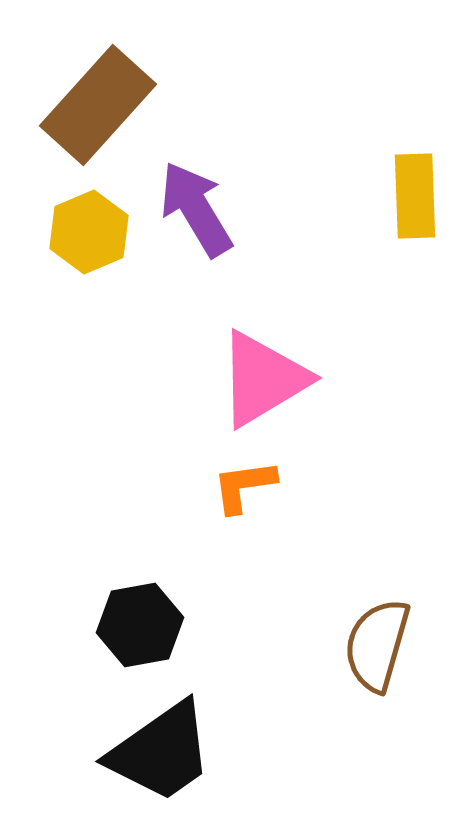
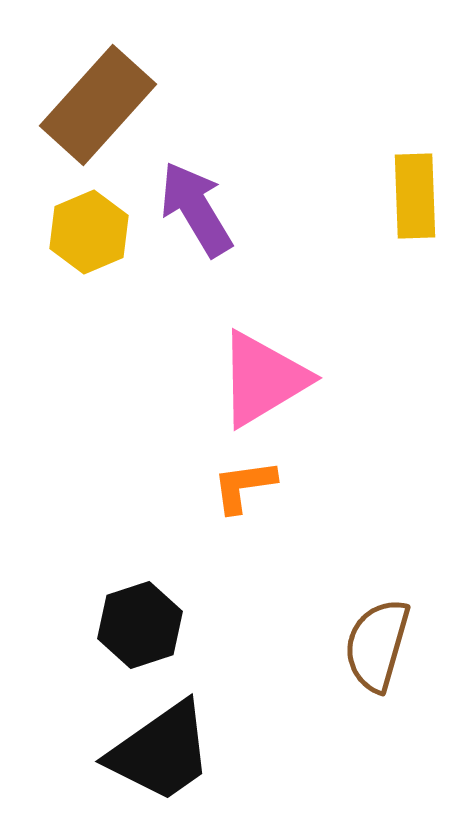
black hexagon: rotated 8 degrees counterclockwise
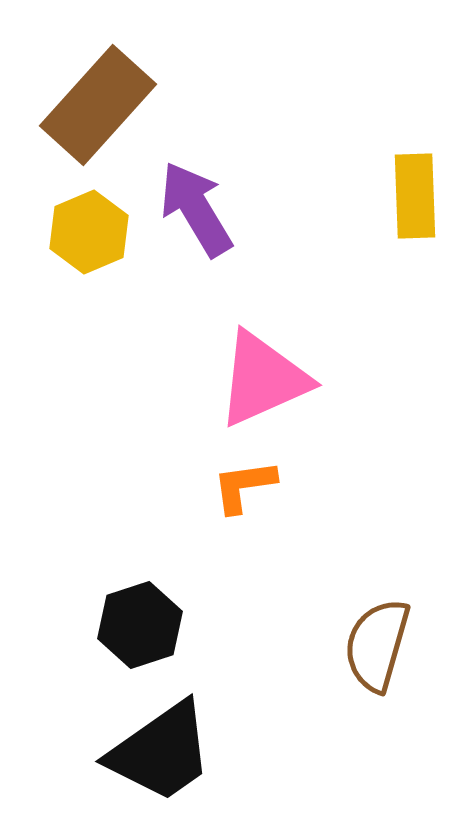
pink triangle: rotated 7 degrees clockwise
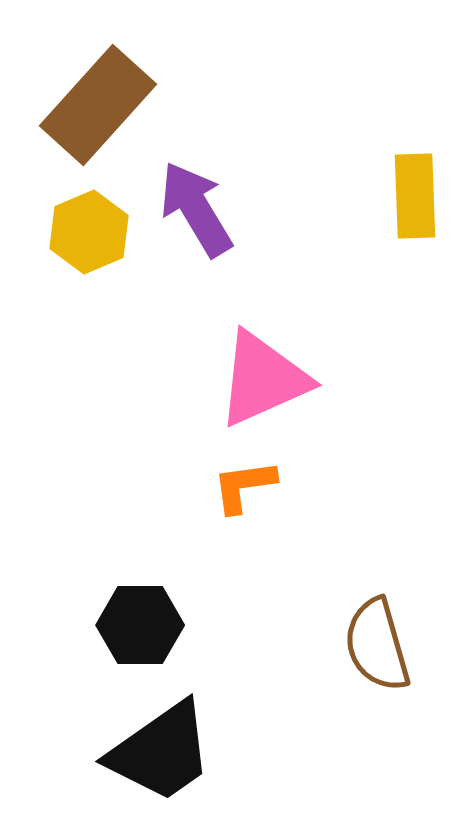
black hexagon: rotated 18 degrees clockwise
brown semicircle: rotated 32 degrees counterclockwise
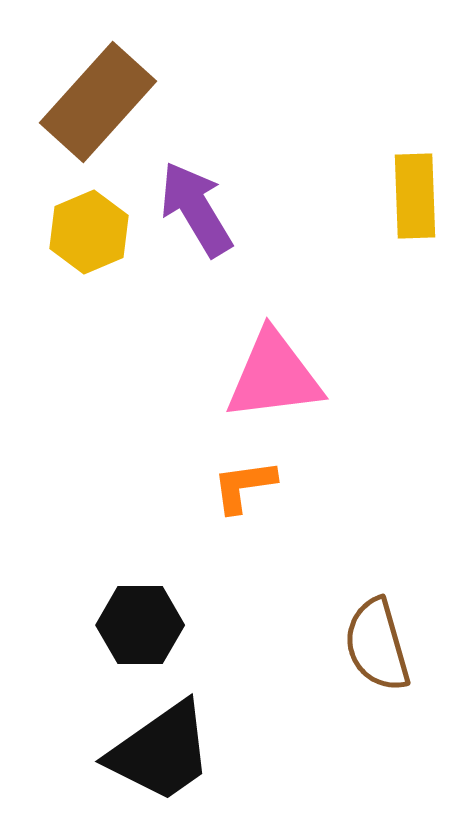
brown rectangle: moved 3 px up
pink triangle: moved 11 px right, 3 px up; rotated 17 degrees clockwise
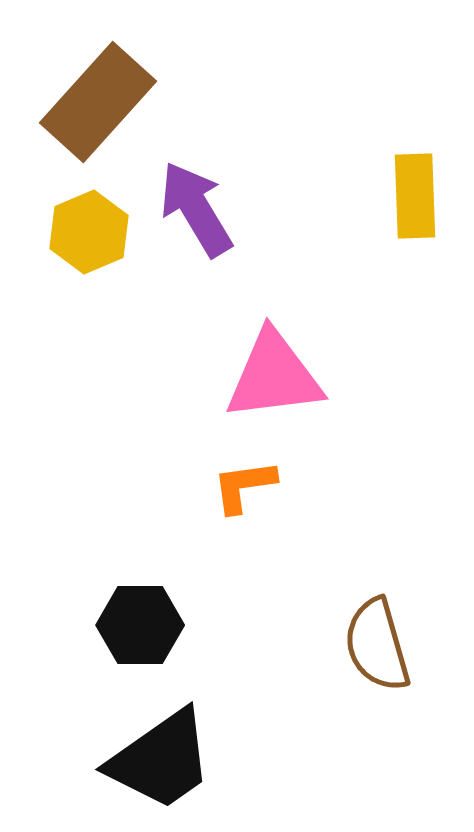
black trapezoid: moved 8 px down
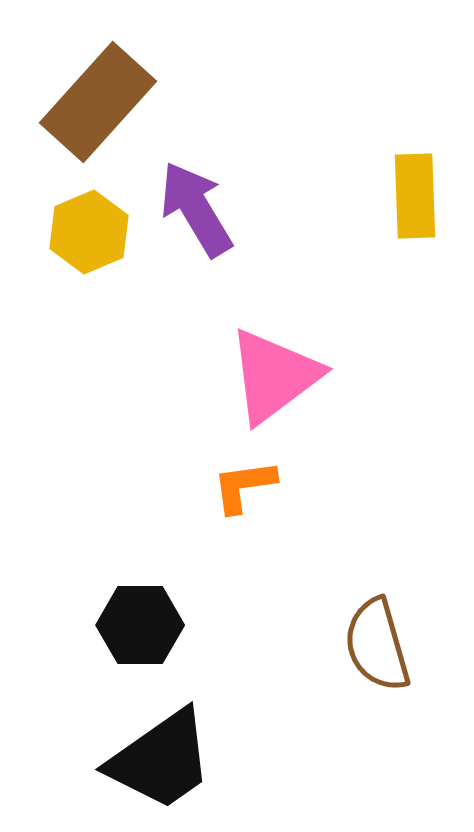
pink triangle: rotated 30 degrees counterclockwise
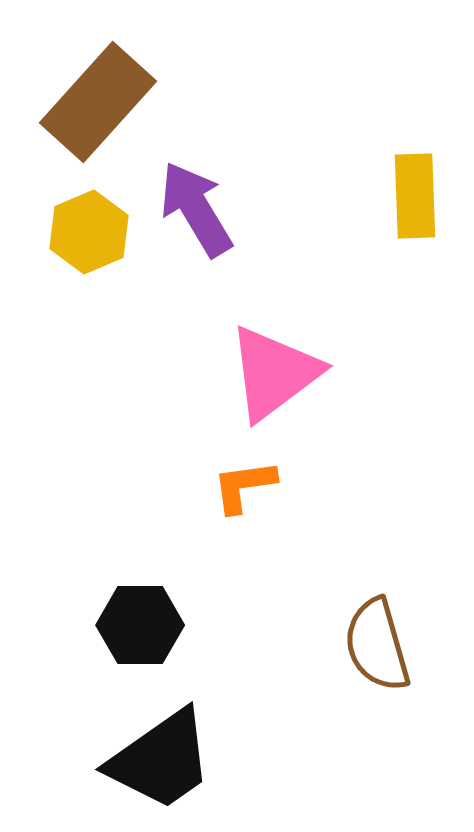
pink triangle: moved 3 px up
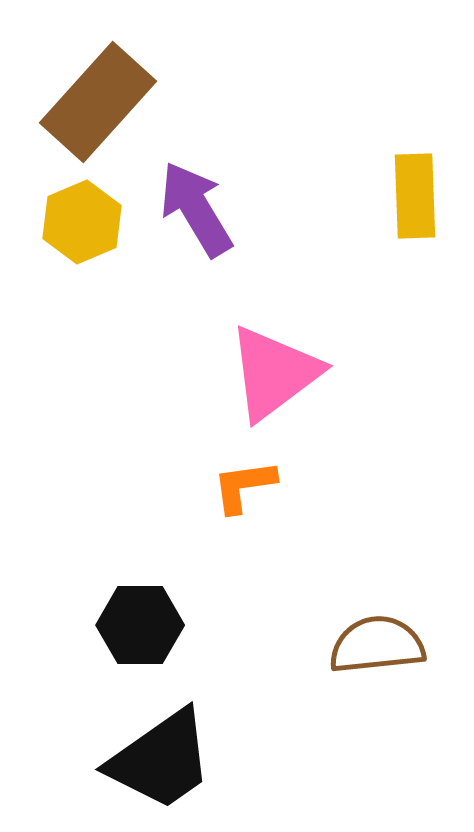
yellow hexagon: moved 7 px left, 10 px up
brown semicircle: rotated 100 degrees clockwise
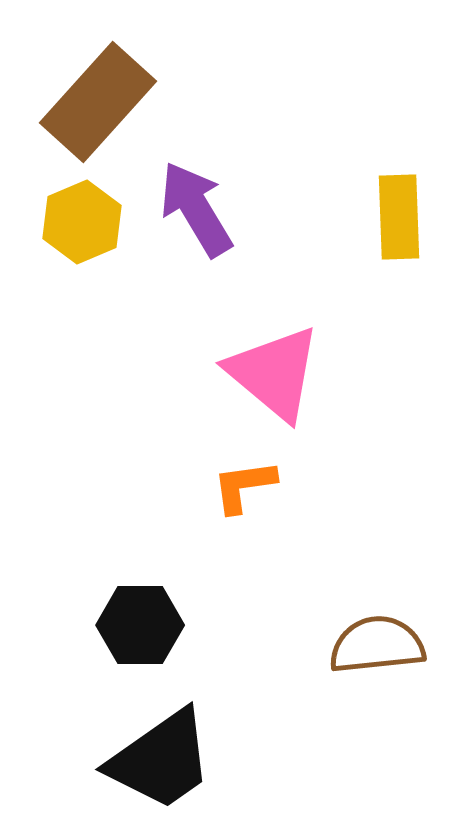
yellow rectangle: moved 16 px left, 21 px down
pink triangle: rotated 43 degrees counterclockwise
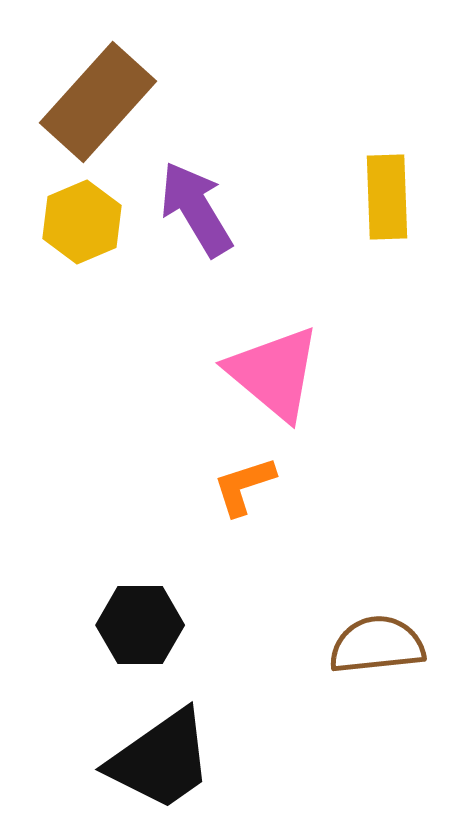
yellow rectangle: moved 12 px left, 20 px up
orange L-shape: rotated 10 degrees counterclockwise
